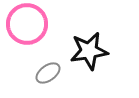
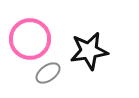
pink circle: moved 3 px right, 15 px down
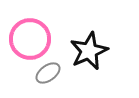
black star: rotated 15 degrees counterclockwise
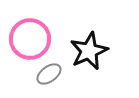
gray ellipse: moved 1 px right, 1 px down
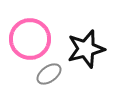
black star: moved 3 px left, 2 px up; rotated 9 degrees clockwise
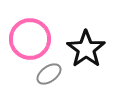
black star: rotated 21 degrees counterclockwise
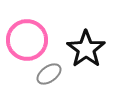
pink circle: moved 3 px left, 1 px down
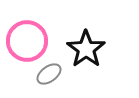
pink circle: moved 1 px down
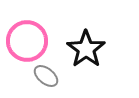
gray ellipse: moved 3 px left, 2 px down; rotated 75 degrees clockwise
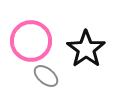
pink circle: moved 4 px right
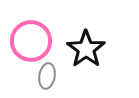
gray ellipse: moved 1 px right; rotated 60 degrees clockwise
